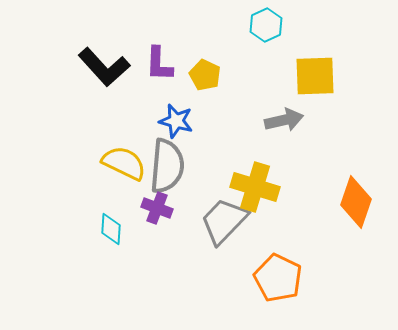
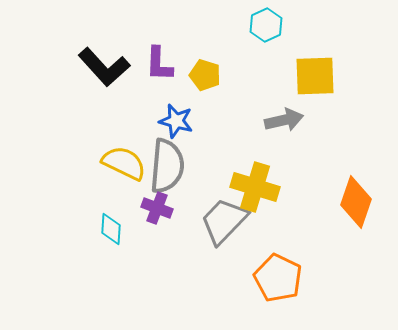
yellow pentagon: rotated 8 degrees counterclockwise
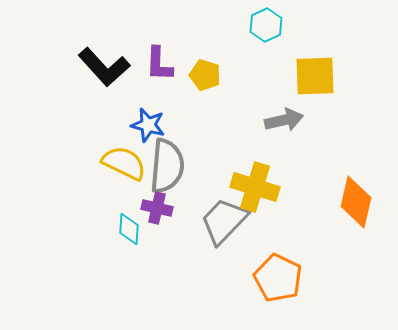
blue star: moved 28 px left, 4 px down
orange diamond: rotated 6 degrees counterclockwise
purple cross: rotated 8 degrees counterclockwise
cyan diamond: moved 18 px right
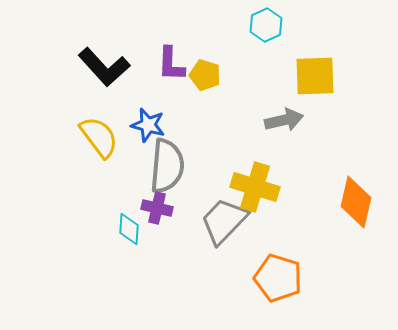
purple L-shape: moved 12 px right
yellow semicircle: moved 25 px left, 26 px up; rotated 27 degrees clockwise
orange pentagon: rotated 9 degrees counterclockwise
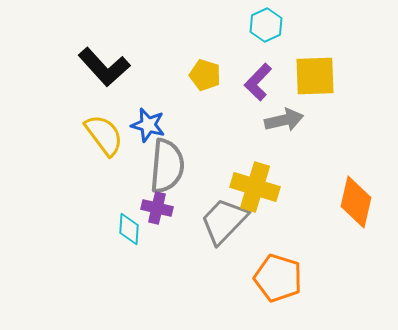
purple L-shape: moved 87 px right, 18 px down; rotated 42 degrees clockwise
yellow semicircle: moved 5 px right, 2 px up
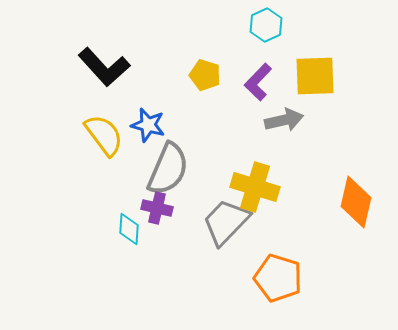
gray semicircle: moved 1 px right, 3 px down; rotated 18 degrees clockwise
gray trapezoid: moved 2 px right, 1 px down
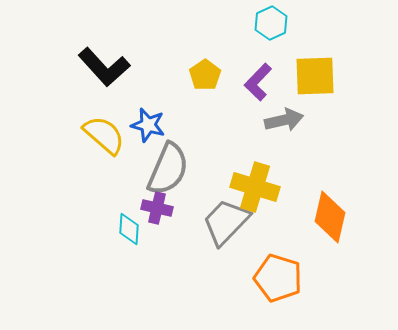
cyan hexagon: moved 5 px right, 2 px up
yellow pentagon: rotated 20 degrees clockwise
yellow semicircle: rotated 12 degrees counterclockwise
orange diamond: moved 26 px left, 15 px down
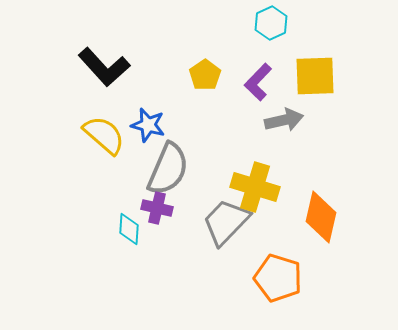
orange diamond: moved 9 px left
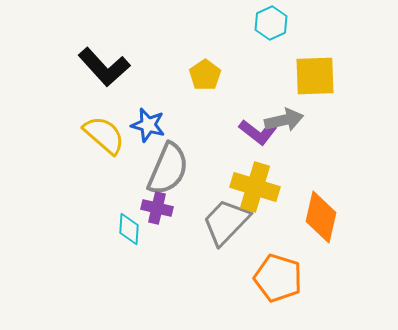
purple L-shape: moved 50 px down; rotated 96 degrees counterclockwise
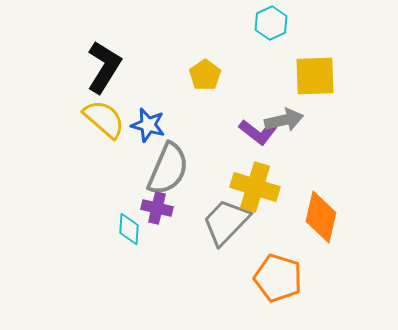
black L-shape: rotated 106 degrees counterclockwise
yellow semicircle: moved 16 px up
